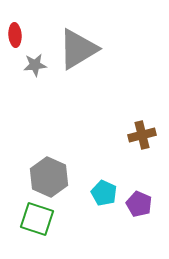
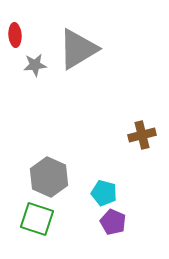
cyan pentagon: rotated 10 degrees counterclockwise
purple pentagon: moved 26 px left, 18 px down
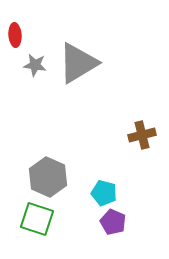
gray triangle: moved 14 px down
gray star: rotated 15 degrees clockwise
gray hexagon: moved 1 px left
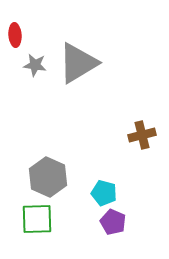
green square: rotated 20 degrees counterclockwise
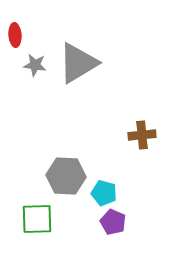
brown cross: rotated 8 degrees clockwise
gray hexagon: moved 18 px right, 1 px up; rotated 21 degrees counterclockwise
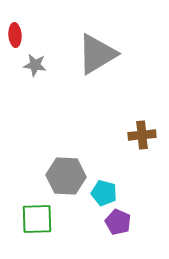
gray triangle: moved 19 px right, 9 px up
purple pentagon: moved 5 px right
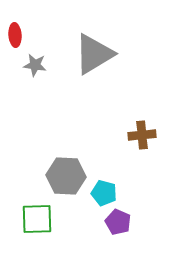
gray triangle: moved 3 px left
